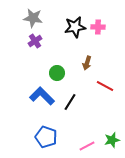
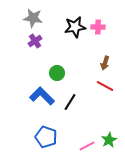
brown arrow: moved 18 px right
green star: moved 3 px left; rotated 14 degrees counterclockwise
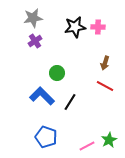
gray star: rotated 18 degrees counterclockwise
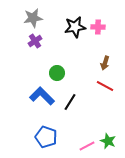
green star: moved 1 px left, 1 px down; rotated 21 degrees counterclockwise
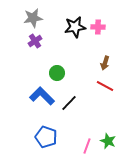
black line: moved 1 px left, 1 px down; rotated 12 degrees clockwise
pink line: rotated 42 degrees counterclockwise
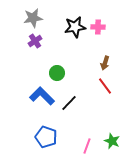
red line: rotated 24 degrees clockwise
green star: moved 4 px right
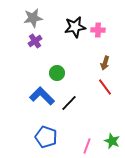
pink cross: moved 3 px down
red line: moved 1 px down
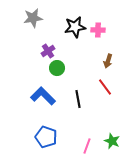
purple cross: moved 13 px right, 10 px down
brown arrow: moved 3 px right, 2 px up
green circle: moved 5 px up
blue L-shape: moved 1 px right
black line: moved 9 px right, 4 px up; rotated 54 degrees counterclockwise
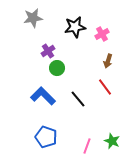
pink cross: moved 4 px right, 4 px down; rotated 32 degrees counterclockwise
black line: rotated 30 degrees counterclockwise
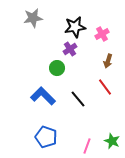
purple cross: moved 22 px right, 2 px up
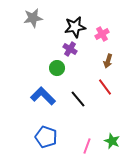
purple cross: rotated 24 degrees counterclockwise
